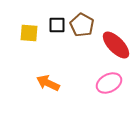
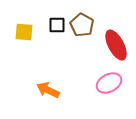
yellow square: moved 5 px left, 1 px up
red ellipse: rotated 16 degrees clockwise
orange arrow: moved 7 px down
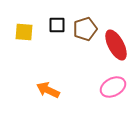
brown pentagon: moved 3 px right, 4 px down; rotated 25 degrees clockwise
pink ellipse: moved 4 px right, 4 px down
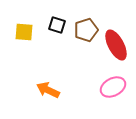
black square: rotated 18 degrees clockwise
brown pentagon: moved 1 px right, 1 px down
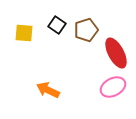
black square: rotated 18 degrees clockwise
yellow square: moved 1 px down
red ellipse: moved 8 px down
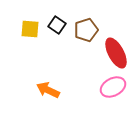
yellow square: moved 6 px right, 4 px up
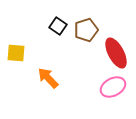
black square: moved 1 px right, 1 px down
yellow square: moved 14 px left, 24 px down
orange arrow: moved 12 px up; rotated 20 degrees clockwise
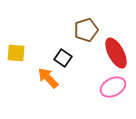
black square: moved 5 px right, 32 px down
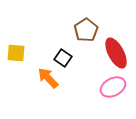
brown pentagon: rotated 15 degrees counterclockwise
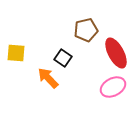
brown pentagon: rotated 20 degrees clockwise
